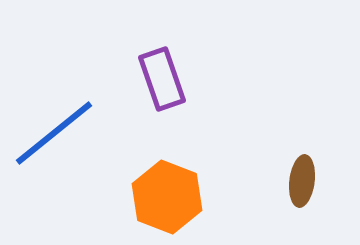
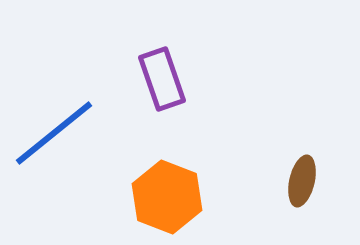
brown ellipse: rotated 6 degrees clockwise
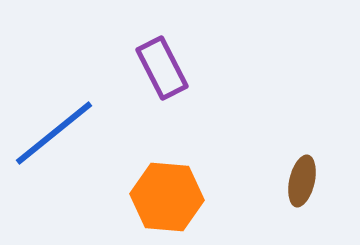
purple rectangle: moved 11 px up; rotated 8 degrees counterclockwise
orange hexagon: rotated 16 degrees counterclockwise
